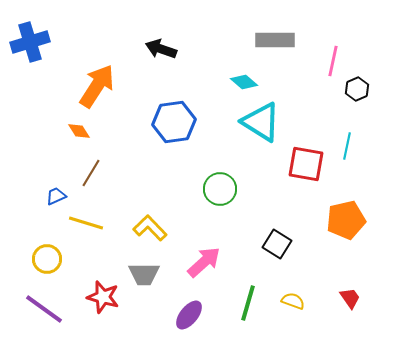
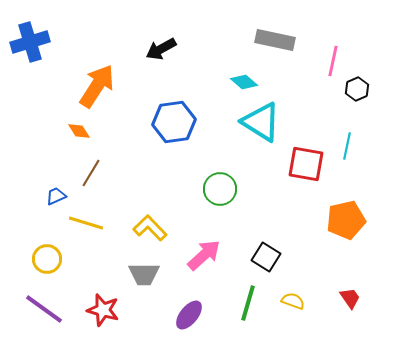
gray rectangle: rotated 12 degrees clockwise
black arrow: rotated 48 degrees counterclockwise
black square: moved 11 px left, 13 px down
pink arrow: moved 7 px up
red star: moved 13 px down
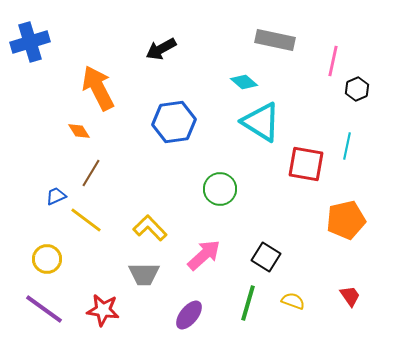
orange arrow: moved 1 px right, 2 px down; rotated 60 degrees counterclockwise
yellow line: moved 3 px up; rotated 20 degrees clockwise
red trapezoid: moved 2 px up
red star: rotated 8 degrees counterclockwise
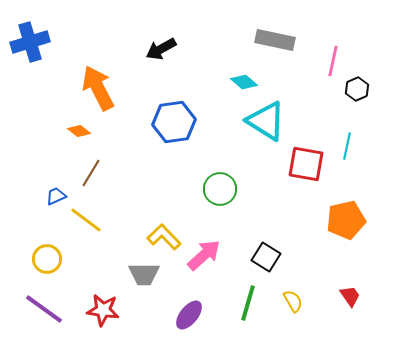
cyan triangle: moved 5 px right, 1 px up
orange diamond: rotated 20 degrees counterclockwise
yellow L-shape: moved 14 px right, 9 px down
yellow semicircle: rotated 40 degrees clockwise
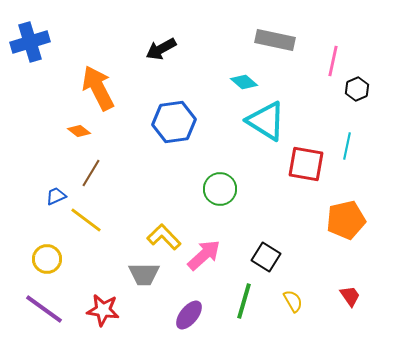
green line: moved 4 px left, 2 px up
